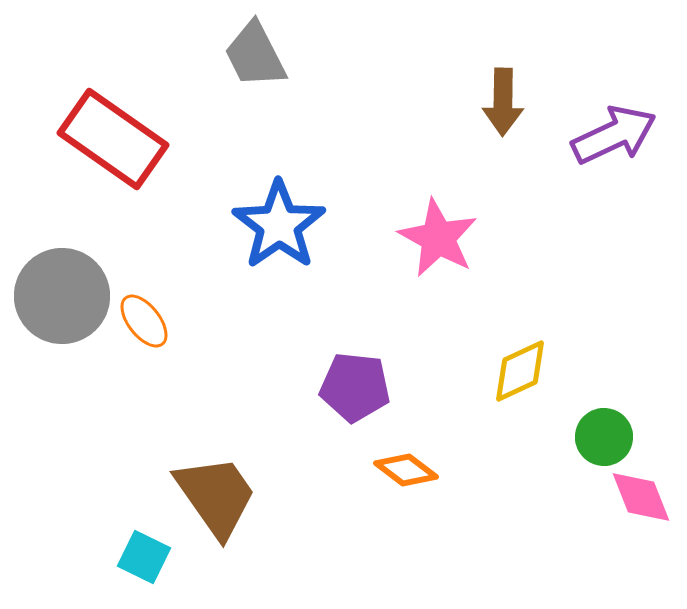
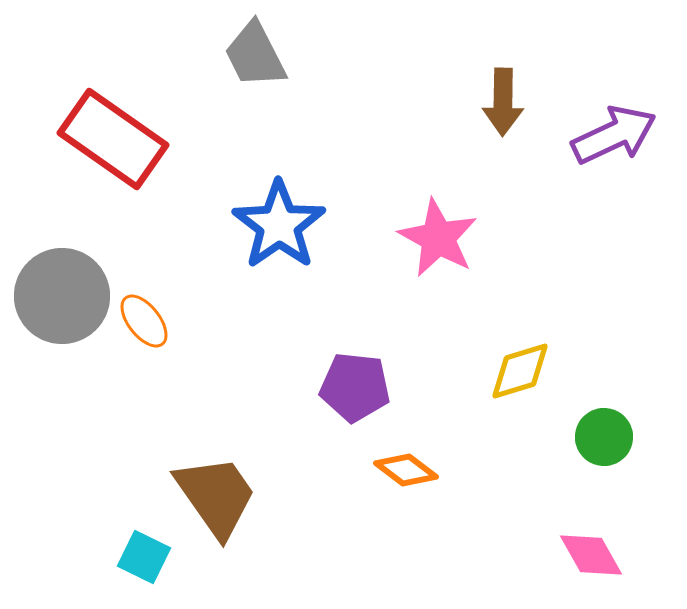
yellow diamond: rotated 8 degrees clockwise
pink diamond: moved 50 px left, 58 px down; rotated 8 degrees counterclockwise
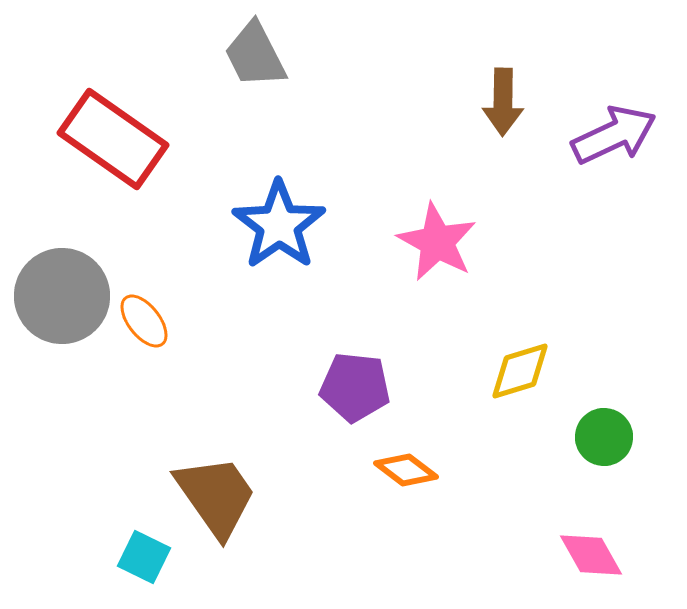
pink star: moved 1 px left, 4 px down
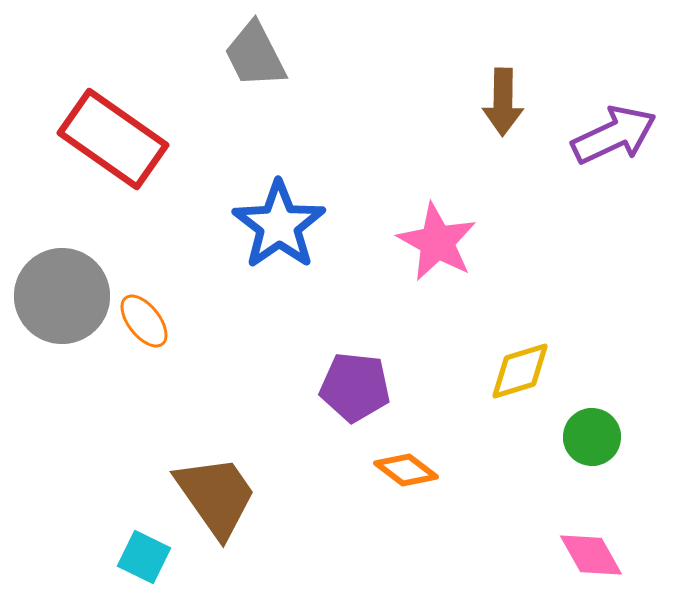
green circle: moved 12 px left
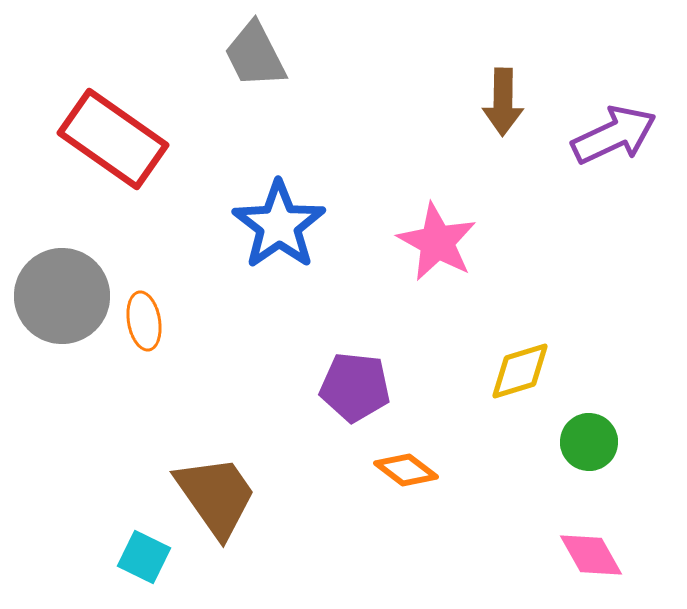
orange ellipse: rotated 28 degrees clockwise
green circle: moved 3 px left, 5 px down
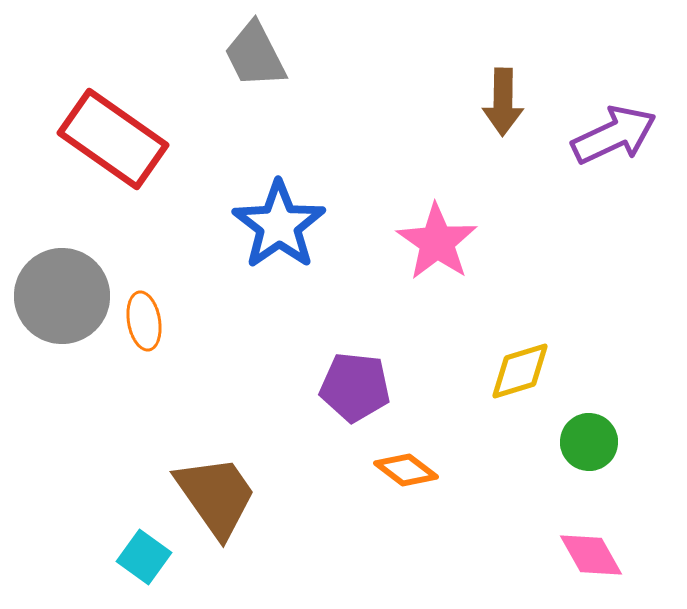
pink star: rotated 6 degrees clockwise
cyan square: rotated 10 degrees clockwise
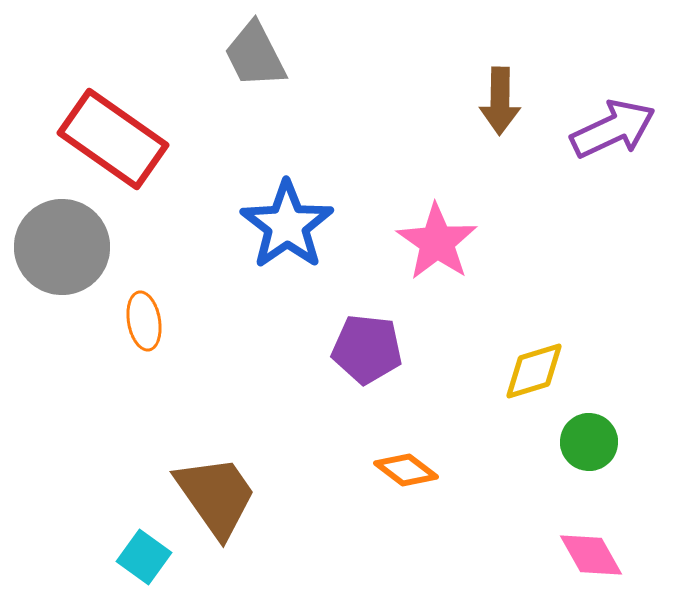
brown arrow: moved 3 px left, 1 px up
purple arrow: moved 1 px left, 6 px up
blue star: moved 8 px right
gray circle: moved 49 px up
yellow diamond: moved 14 px right
purple pentagon: moved 12 px right, 38 px up
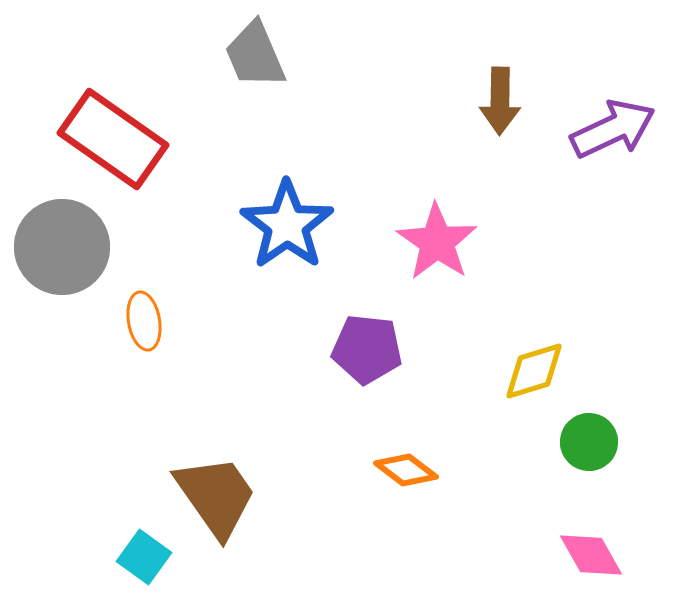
gray trapezoid: rotated 4 degrees clockwise
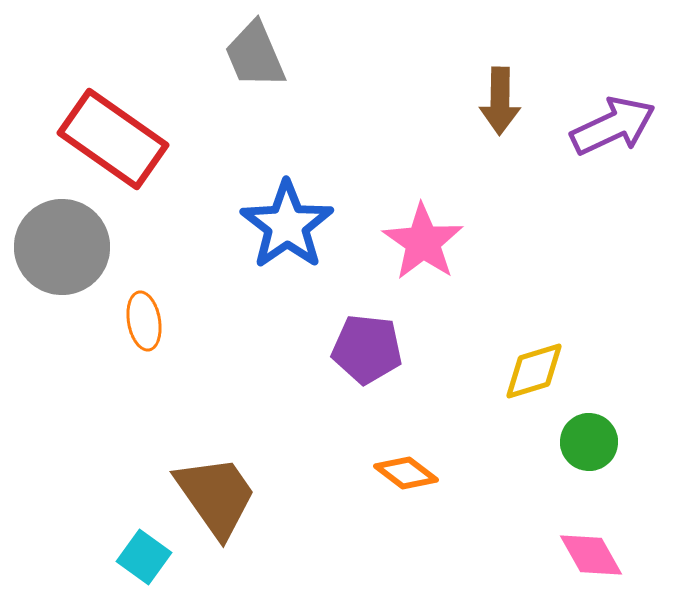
purple arrow: moved 3 px up
pink star: moved 14 px left
orange diamond: moved 3 px down
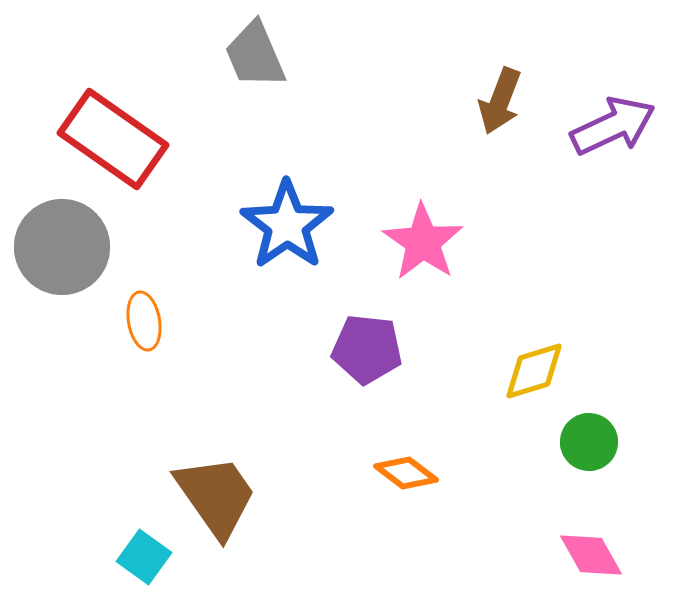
brown arrow: rotated 20 degrees clockwise
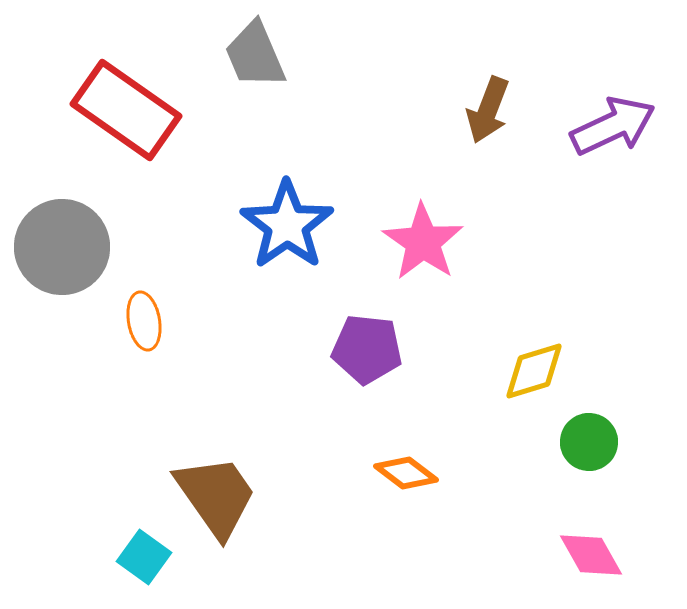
brown arrow: moved 12 px left, 9 px down
red rectangle: moved 13 px right, 29 px up
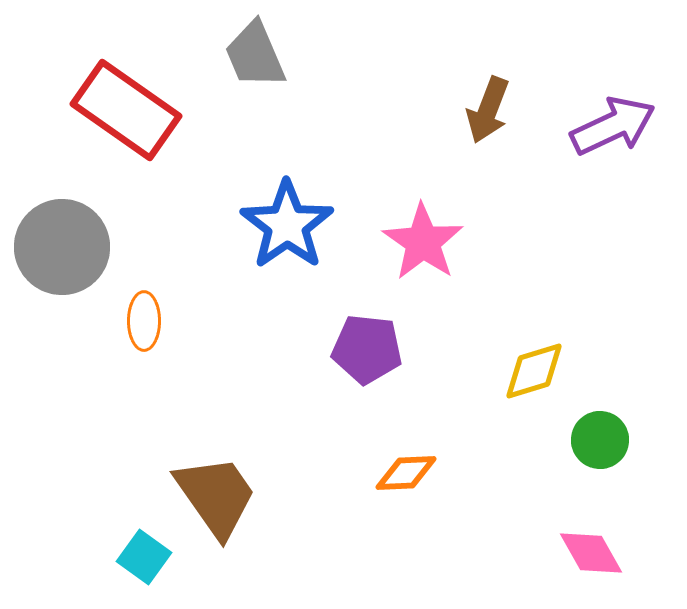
orange ellipse: rotated 10 degrees clockwise
green circle: moved 11 px right, 2 px up
orange diamond: rotated 40 degrees counterclockwise
pink diamond: moved 2 px up
